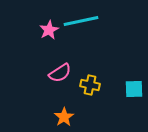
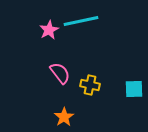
pink semicircle: rotated 95 degrees counterclockwise
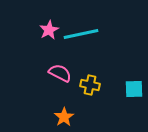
cyan line: moved 13 px down
pink semicircle: rotated 25 degrees counterclockwise
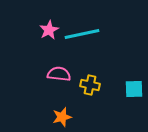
cyan line: moved 1 px right
pink semicircle: moved 1 px left, 1 px down; rotated 20 degrees counterclockwise
orange star: moved 2 px left; rotated 18 degrees clockwise
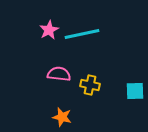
cyan square: moved 1 px right, 2 px down
orange star: rotated 30 degrees clockwise
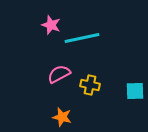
pink star: moved 2 px right, 5 px up; rotated 24 degrees counterclockwise
cyan line: moved 4 px down
pink semicircle: rotated 35 degrees counterclockwise
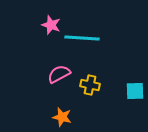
cyan line: rotated 16 degrees clockwise
